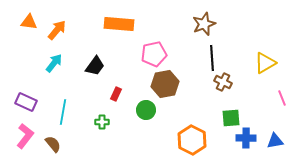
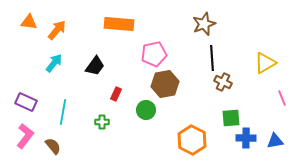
brown semicircle: moved 2 px down
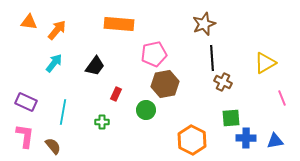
pink L-shape: rotated 30 degrees counterclockwise
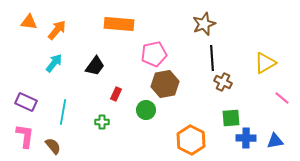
pink line: rotated 28 degrees counterclockwise
orange hexagon: moved 1 px left
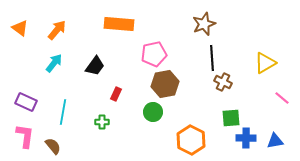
orange triangle: moved 9 px left, 6 px down; rotated 30 degrees clockwise
green circle: moved 7 px right, 2 px down
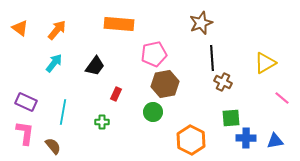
brown star: moved 3 px left, 1 px up
pink L-shape: moved 3 px up
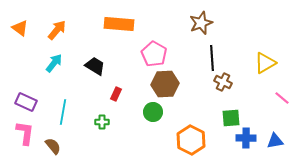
pink pentagon: rotated 30 degrees counterclockwise
black trapezoid: rotated 95 degrees counterclockwise
brown hexagon: rotated 8 degrees clockwise
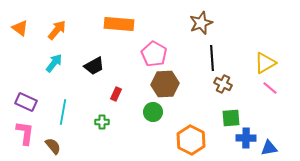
black trapezoid: moved 1 px left; rotated 120 degrees clockwise
brown cross: moved 2 px down
pink line: moved 12 px left, 10 px up
blue triangle: moved 6 px left, 7 px down
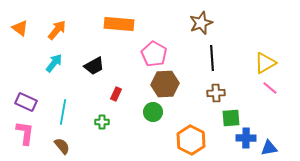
brown cross: moved 7 px left, 9 px down; rotated 30 degrees counterclockwise
brown semicircle: moved 9 px right
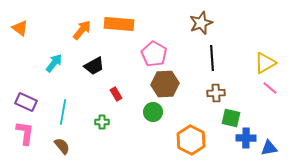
orange arrow: moved 25 px right
red rectangle: rotated 56 degrees counterclockwise
green square: rotated 18 degrees clockwise
